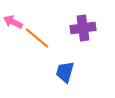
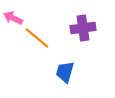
pink arrow: moved 4 px up
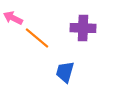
purple cross: rotated 10 degrees clockwise
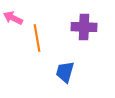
purple cross: moved 1 px right, 1 px up
orange line: rotated 40 degrees clockwise
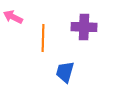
pink arrow: moved 1 px up
orange line: moved 6 px right; rotated 12 degrees clockwise
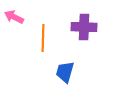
pink arrow: moved 1 px right
